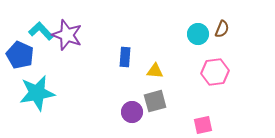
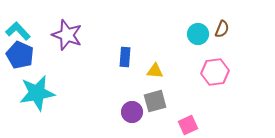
cyan L-shape: moved 23 px left
pink square: moved 15 px left; rotated 12 degrees counterclockwise
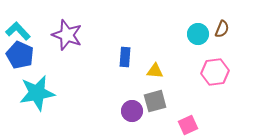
purple circle: moved 1 px up
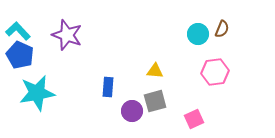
blue rectangle: moved 17 px left, 30 px down
pink square: moved 6 px right, 6 px up
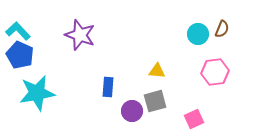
purple star: moved 13 px right
yellow triangle: moved 2 px right
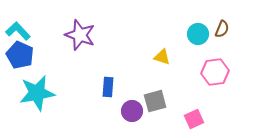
yellow triangle: moved 5 px right, 14 px up; rotated 12 degrees clockwise
